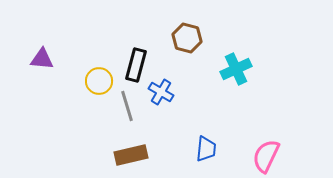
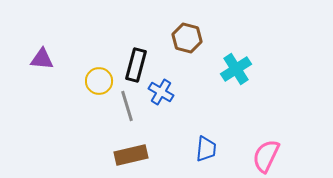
cyan cross: rotated 8 degrees counterclockwise
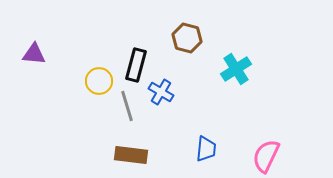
purple triangle: moved 8 px left, 5 px up
brown rectangle: rotated 20 degrees clockwise
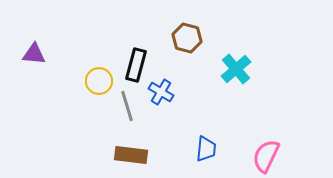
cyan cross: rotated 8 degrees counterclockwise
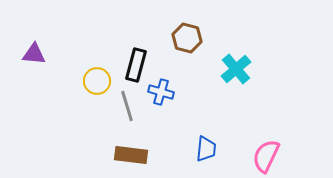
yellow circle: moved 2 px left
blue cross: rotated 15 degrees counterclockwise
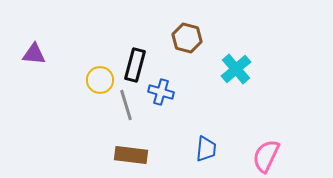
black rectangle: moved 1 px left
yellow circle: moved 3 px right, 1 px up
gray line: moved 1 px left, 1 px up
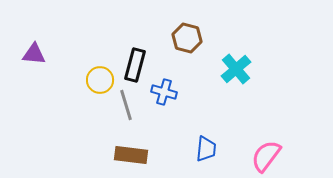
blue cross: moved 3 px right
pink semicircle: rotated 12 degrees clockwise
